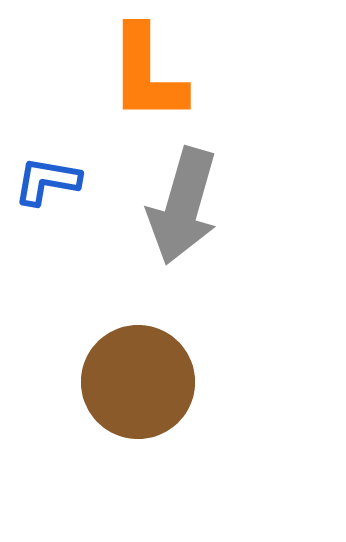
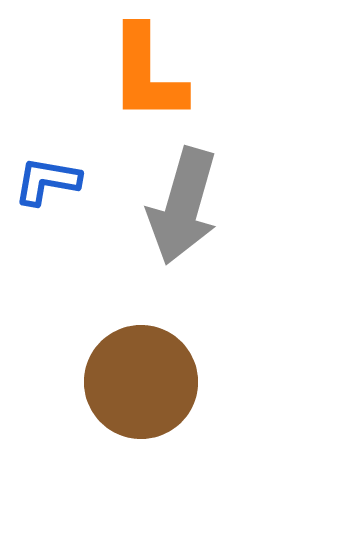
brown circle: moved 3 px right
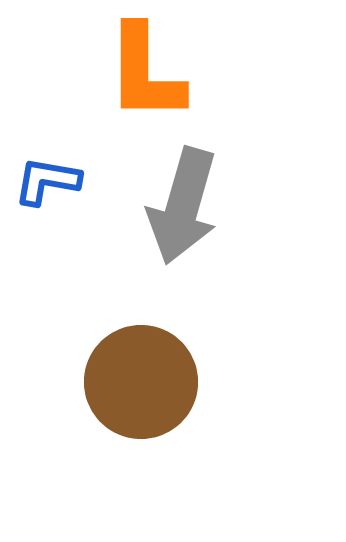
orange L-shape: moved 2 px left, 1 px up
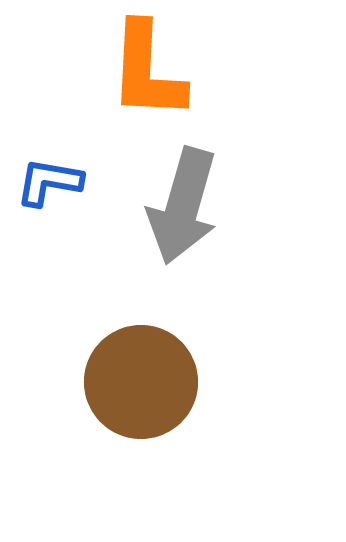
orange L-shape: moved 2 px right, 2 px up; rotated 3 degrees clockwise
blue L-shape: moved 2 px right, 1 px down
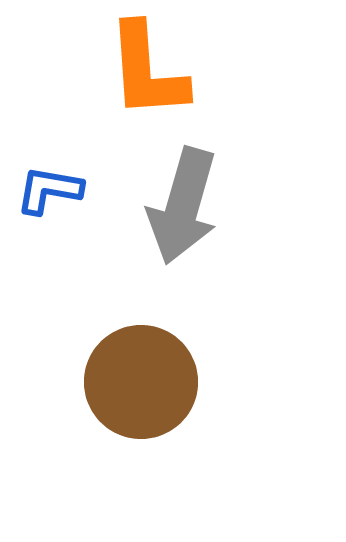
orange L-shape: rotated 7 degrees counterclockwise
blue L-shape: moved 8 px down
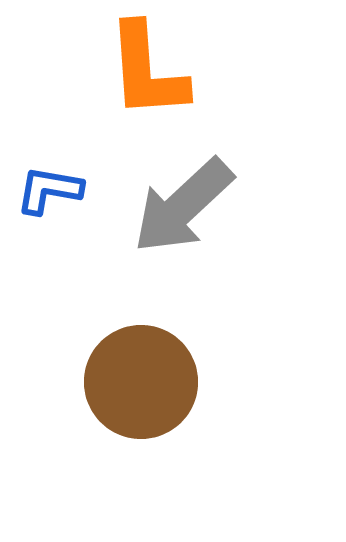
gray arrow: rotated 31 degrees clockwise
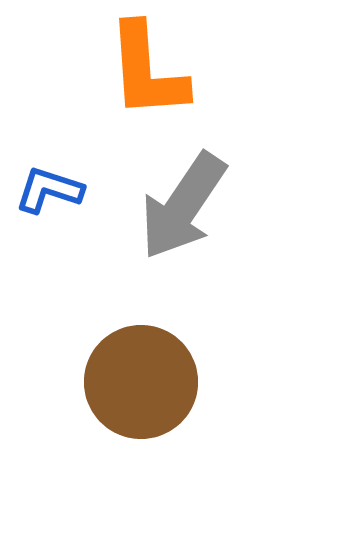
blue L-shape: rotated 8 degrees clockwise
gray arrow: rotated 13 degrees counterclockwise
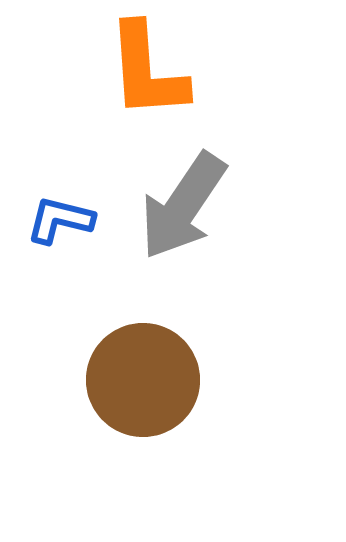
blue L-shape: moved 11 px right, 30 px down; rotated 4 degrees counterclockwise
brown circle: moved 2 px right, 2 px up
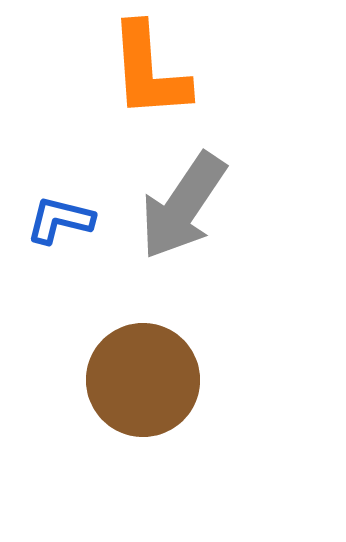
orange L-shape: moved 2 px right
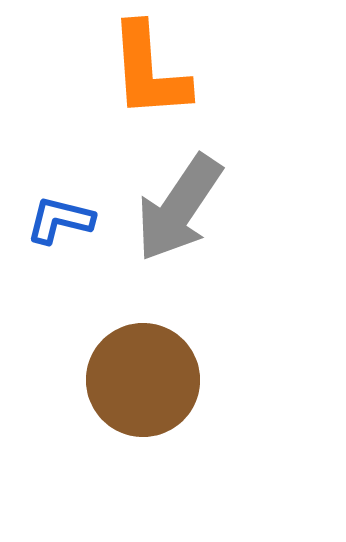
gray arrow: moved 4 px left, 2 px down
